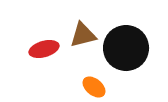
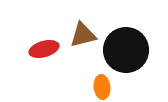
black circle: moved 2 px down
orange ellipse: moved 8 px right; rotated 45 degrees clockwise
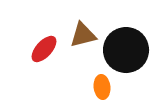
red ellipse: rotated 32 degrees counterclockwise
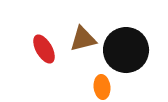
brown triangle: moved 4 px down
red ellipse: rotated 72 degrees counterclockwise
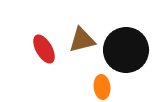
brown triangle: moved 1 px left, 1 px down
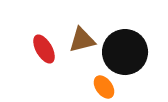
black circle: moved 1 px left, 2 px down
orange ellipse: moved 2 px right; rotated 30 degrees counterclockwise
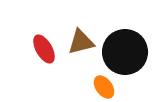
brown triangle: moved 1 px left, 2 px down
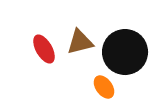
brown triangle: moved 1 px left
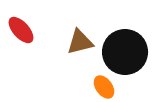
red ellipse: moved 23 px left, 19 px up; rotated 12 degrees counterclockwise
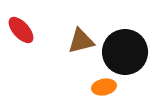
brown triangle: moved 1 px right, 1 px up
orange ellipse: rotated 65 degrees counterclockwise
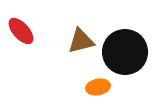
red ellipse: moved 1 px down
orange ellipse: moved 6 px left
